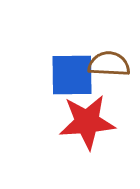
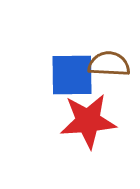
red star: moved 1 px right, 1 px up
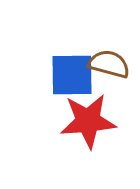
brown semicircle: rotated 12 degrees clockwise
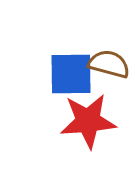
blue square: moved 1 px left, 1 px up
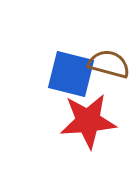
blue square: rotated 15 degrees clockwise
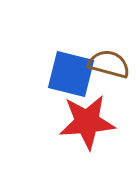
red star: moved 1 px left, 1 px down
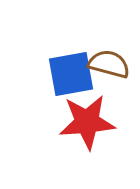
blue square: rotated 24 degrees counterclockwise
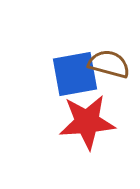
blue square: moved 4 px right
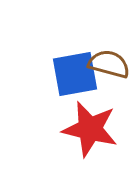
red star: moved 3 px right, 7 px down; rotated 18 degrees clockwise
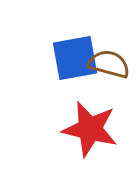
blue square: moved 16 px up
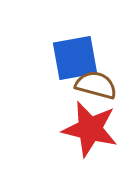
brown semicircle: moved 13 px left, 21 px down
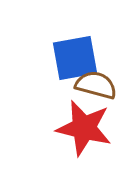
red star: moved 6 px left, 1 px up
